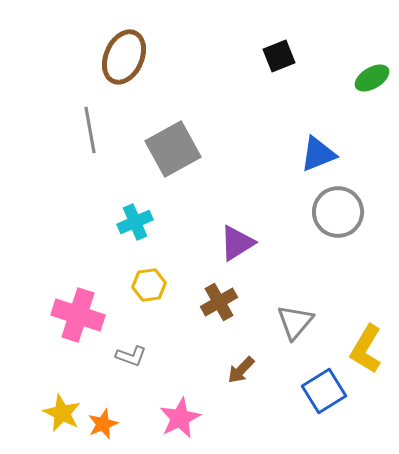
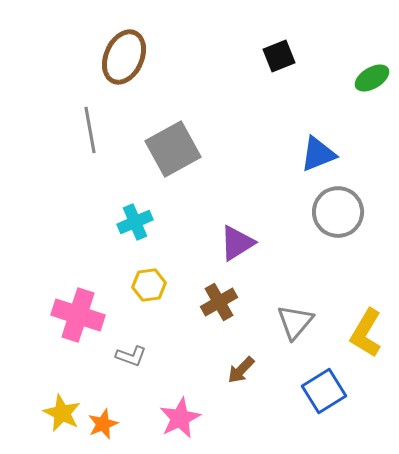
yellow L-shape: moved 16 px up
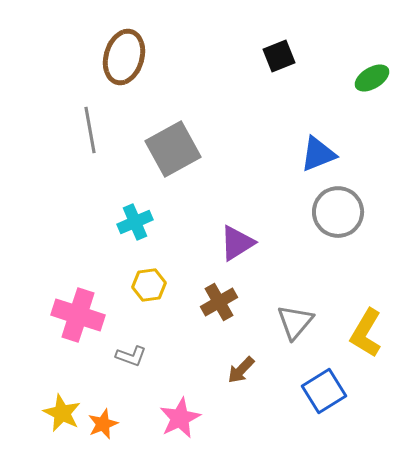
brown ellipse: rotated 8 degrees counterclockwise
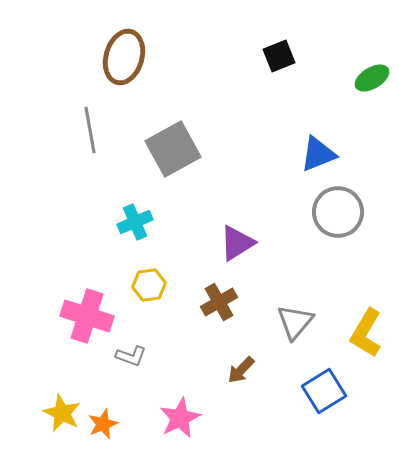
pink cross: moved 9 px right, 1 px down
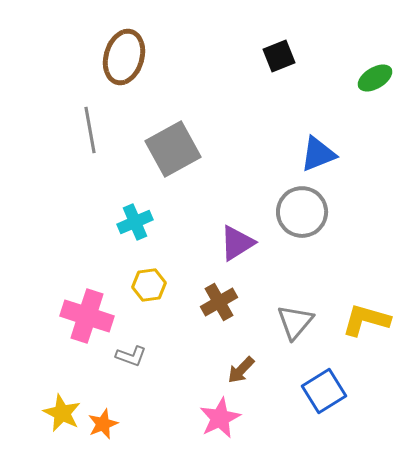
green ellipse: moved 3 px right
gray circle: moved 36 px left
yellow L-shape: moved 13 px up; rotated 75 degrees clockwise
pink star: moved 40 px right
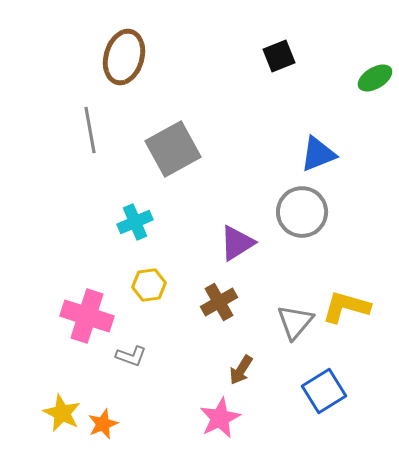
yellow L-shape: moved 20 px left, 13 px up
brown arrow: rotated 12 degrees counterclockwise
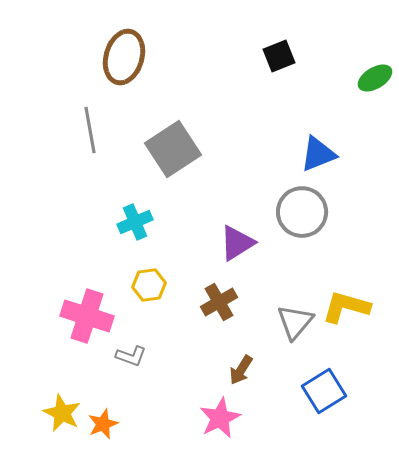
gray square: rotated 4 degrees counterclockwise
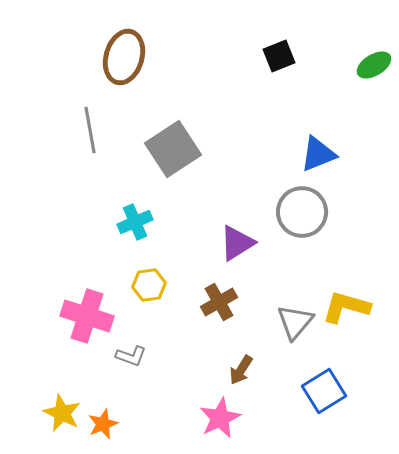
green ellipse: moved 1 px left, 13 px up
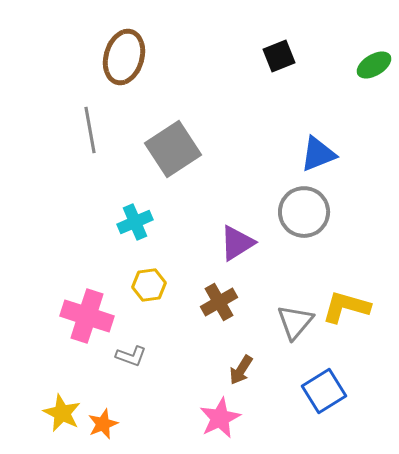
gray circle: moved 2 px right
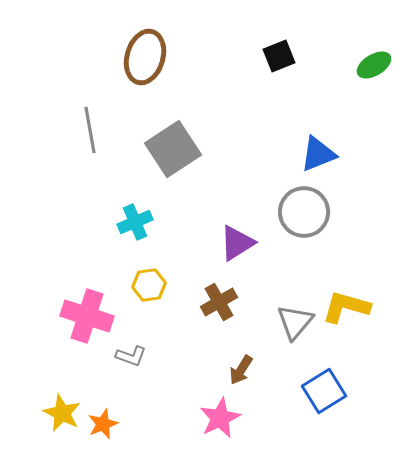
brown ellipse: moved 21 px right
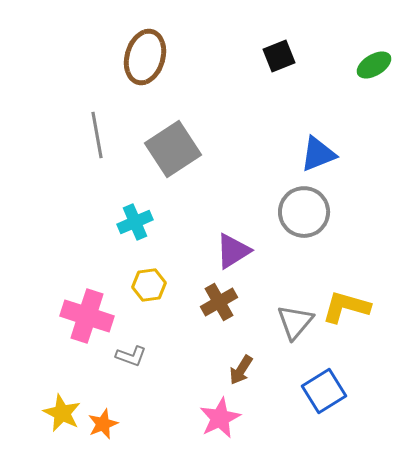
gray line: moved 7 px right, 5 px down
purple triangle: moved 4 px left, 8 px down
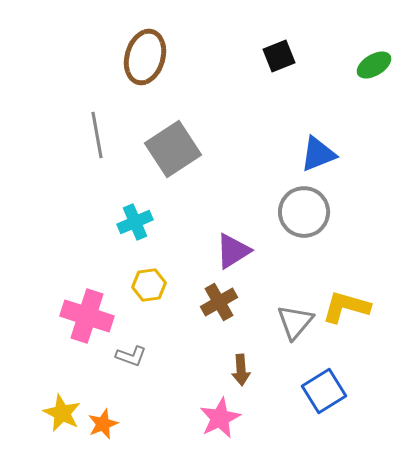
brown arrow: rotated 36 degrees counterclockwise
